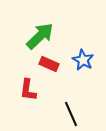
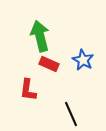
green arrow: rotated 60 degrees counterclockwise
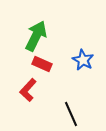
green arrow: moved 4 px left; rotated 40 degrees clockwise
red rectangle: moved 7 px left
red L-shape: rotated 35 degrees clockwise
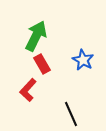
red rectangle: rotated 36 degrees clockwise
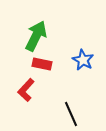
red rectangle: rotated 48 degrees counterclockwise
red L-shape: moved 2 px left
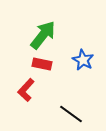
green arrow: moved 7 px right, 1 px up; rotated 12 degrees clockwise
black line: rotated 30 degrees counterclockwise
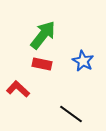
blue star: moved 1 px down
red L-shape: moved 8 px left, 1 px up; rotated 90 degrees clockwise
